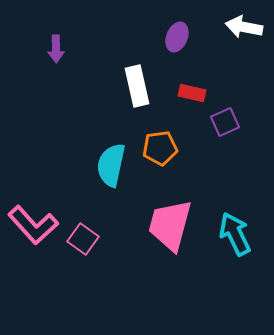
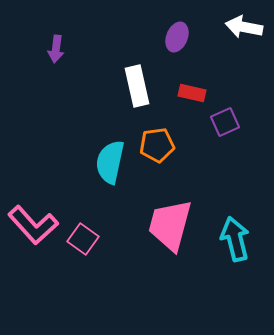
purple arrow: rotated 8 degrees clockwise
orange pentagon: moved 3 px left, 3 px up
cyan semicircle: moved 1 px left, 3 px up
cyan arrow: moved 5 px down; rotated 12 degrees clockwise
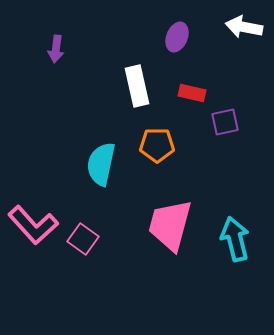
purple square: rotated 12 degrees clockwise
orange pentagon: rotated 8 degrees clockwise
cyan semicircle: moved 9 px left, 2 px down
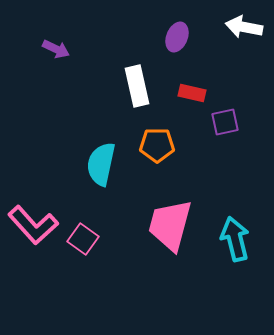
purple arrow: rotated 72 degrees counterclockwise
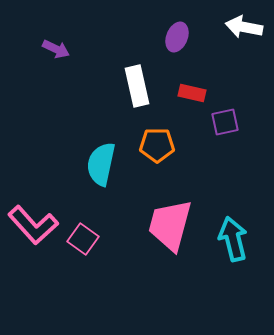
cyan arrow: moved 2 px left
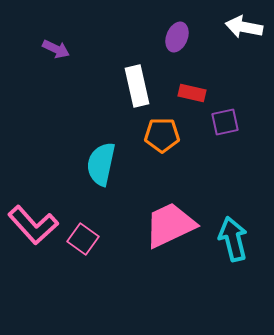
orange pentagon: moved 5 px right, 10 px up
pink trapezoid: rotated 50 degrees clockwise
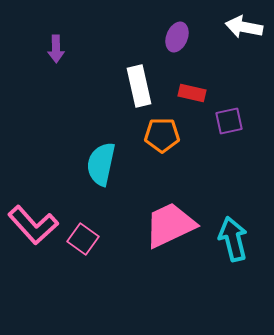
purple arrow: rotated 64 degrees clockwise
white rectangle: moved 2 px right
purple square: moved 4 px right, 1 px up
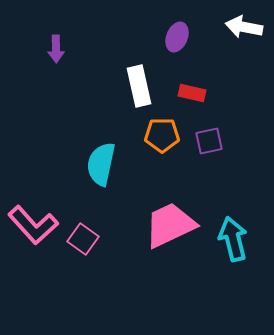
purple square: moved 20 px left, 20 px down
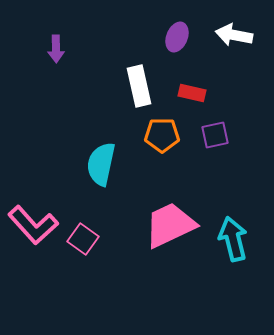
white arrow: moved 10 px left, 8 px down
purple square: moved 6 px right, 6 px up
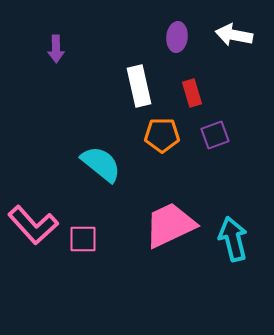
purple ellipse: rotated 16 degrees counterclockwise
red rectangle: rotated 60 degrees clockwise
purple square: rotated 8 degrees counterclockwise
cyan semicircle: rotated 117 degrees clockwise
pink square: rotated 36 degrees counterclockwise
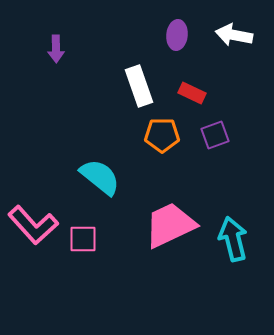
purple ellipse: moved 2 px up
white rectangle: rotated 6 degrees counterclockwise
red rectangle: rotated 48 degrees counterclockwise
cyan semicircle: moved 1 px left, 13 px down
